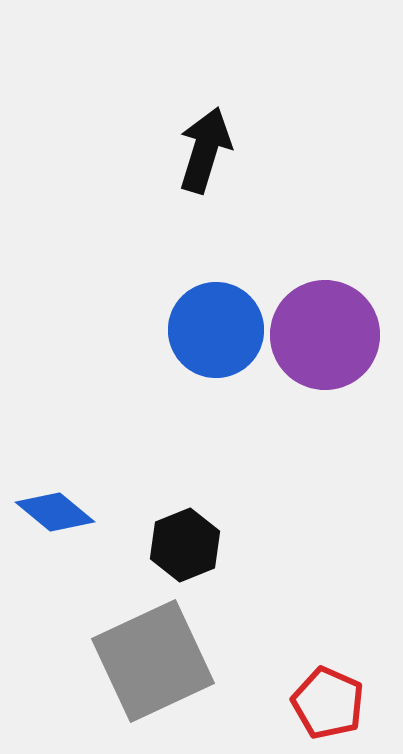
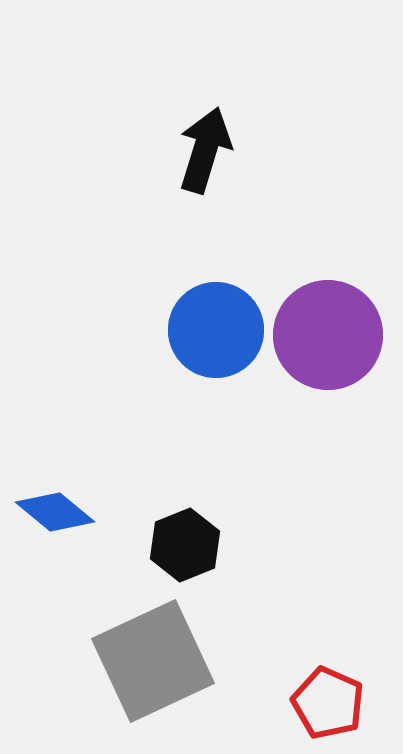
purple circle: moved 3 px right
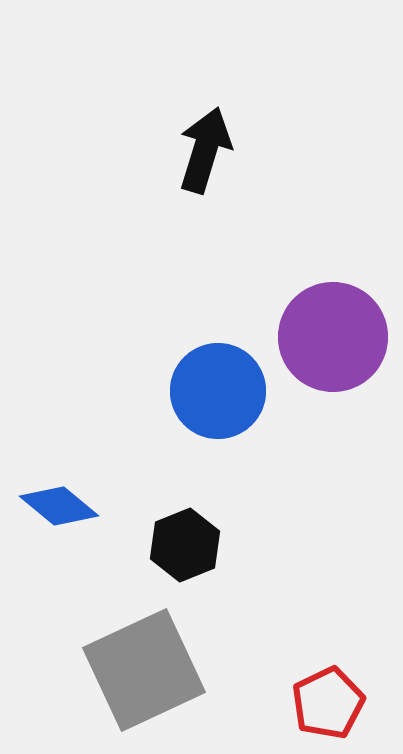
blue circle: moved 2 px right, 61 px down
purple circle: moved 5 px right, 2 px down
blue diamond: moved 4 px right, 6 px up
gray square: moved 9 px left, 9 px down
red pentagon: rotated 22 degrees clockwise
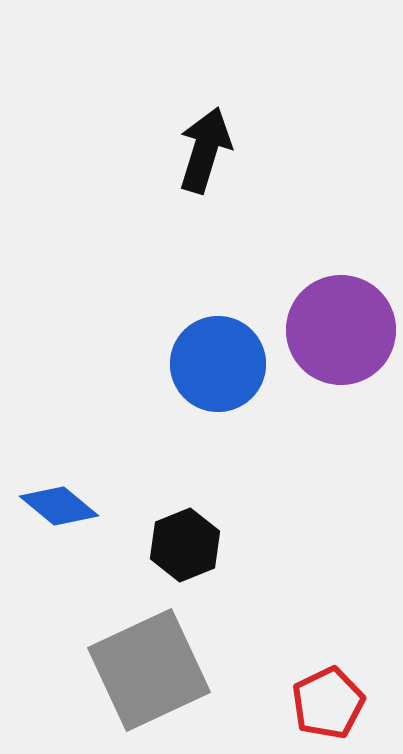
purple circle: moved 8 px right, 7 px up
blue circle: moved 27 px up
gray square: moved 5 px right
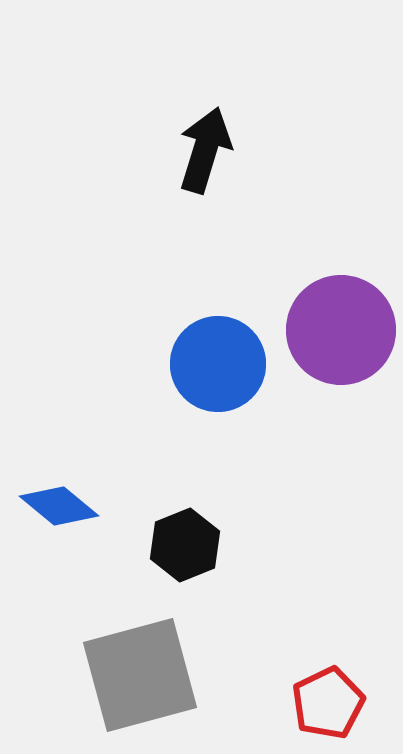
gray square: moved 9 px left, 5 px down; rotated 10 degrees clockwise
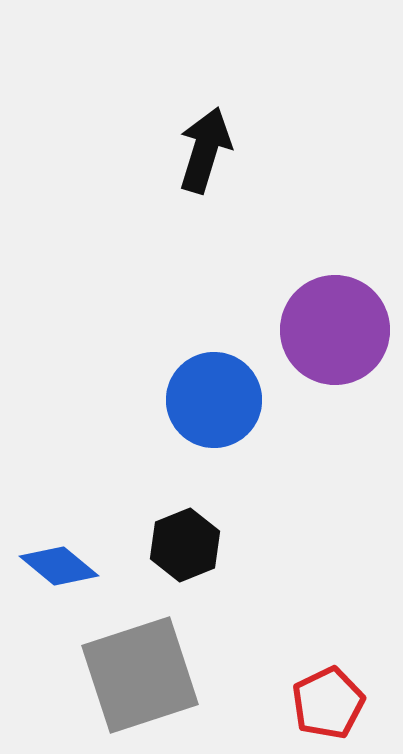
purple circle: moved 6 px left
blue circle: moved 4 px left, 36 px down
blue diamond: moved 60 px down
gray square: rotated 3 degrees counterclockwise
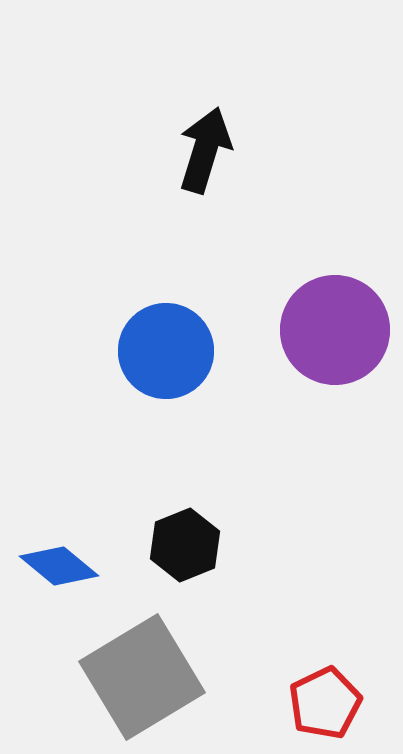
blue circle: moved 48 px left, 49 px up
gray square: moved 2 px right, 2 px down; rotated 13 degrees counterclockwise
red pentagon: moved 3 px left
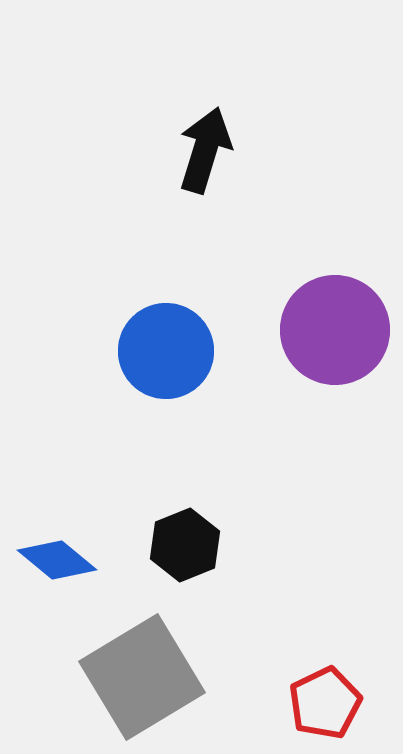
blue diamond: moved 2 px left, 6 px up
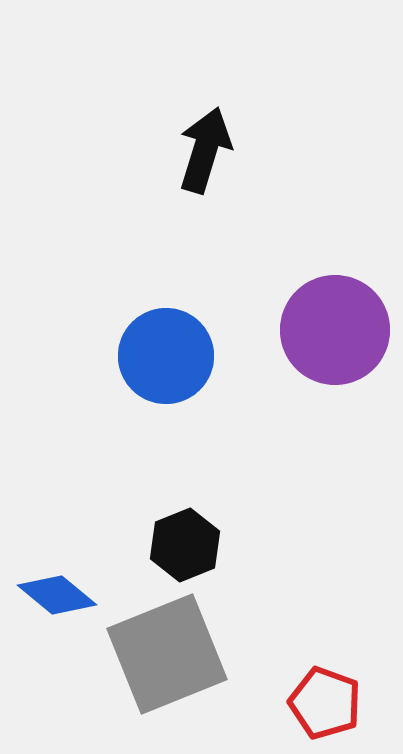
blue circle: moved 5 px down
blue diamond: moved 35 px down
gray square: moved 25 px right, 23 px up; rotated 9 degrees clockwise
red pentagon: rotated 26 degrees counterclockwise
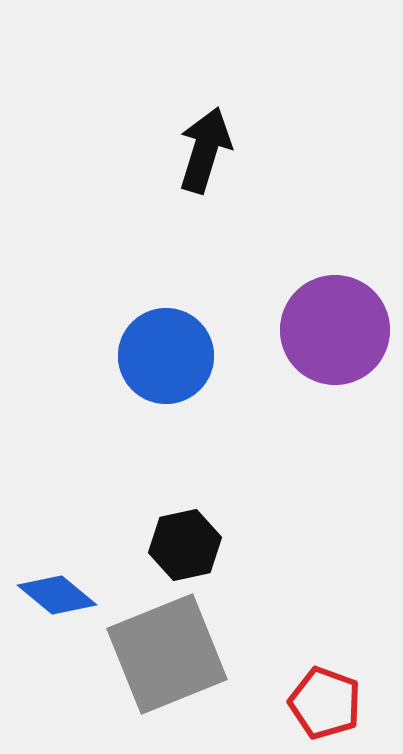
black hexagon: rotated 10 degrees clockwise
